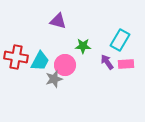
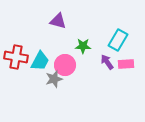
cyan rectangle: moved 2 px left
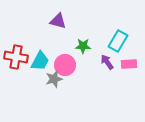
cyan rectangle: moved 1 px down
pink rectangle: moved 3 px right
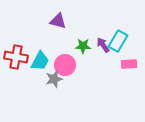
purple arrow: moved 4 px left, 17 px up
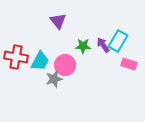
purple triangle: rotated 36 degrees clockwise
pink rectangle: rotated 21 degrees clockwise
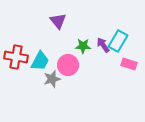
pink circle: moved 3 px right
gray star: moved 2 px left
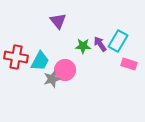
purple arrow: moved 3 px left, 1 px up
pink circle: moved 3 px left, 5 px down
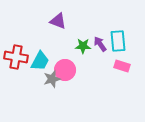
purple triangle: rotated 30 degrees counterclockwise
cyan rectangle: rotated 35 degrees counterclockwise
pink rectangle: moved 7 px left, 2 px down
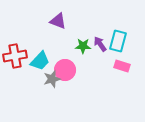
cyan rectangle: rotated 20 degrees clockwise
red cross: moved 1 px left, 1 px up; rotated 20 degrees counterclockwise
cyan trapezoid: rotated 15 degrees clockwise
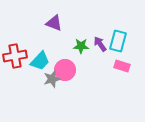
purple triangle: moved 4 px left, 2 px down
green star: moved 2 px left
